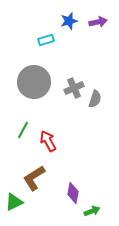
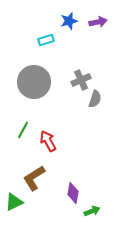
gray cross: moved 7 px right, 8 px up
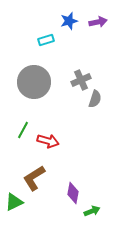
red arrow: rotated 135 degrees clockwise
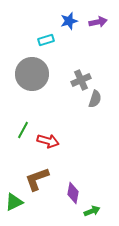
gray circle: moved 2 px left, 8 px up
brown L-shape: moved 3 px right, 1 px down; rotated 12 degrees clockwise
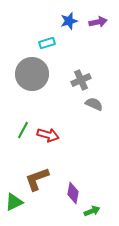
cyan rectangle: moved 1 px right, 3 px down
gray semicircle: moved 1 px left, 5 px down; rotated 84 degrees counterclockwise
red arrow: moved 6 px up
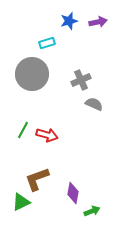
red arrow: moved 1 px left
green triangle: moved 7 px right
